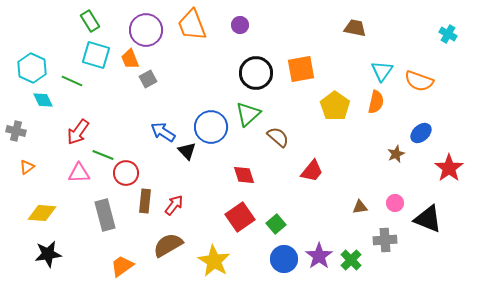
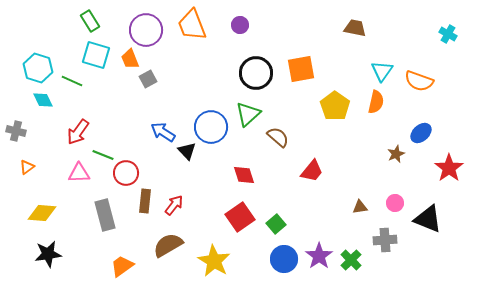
cyan hexagon at (32, 68): moved 6 px right; rotated 8 degrees counterclockwise
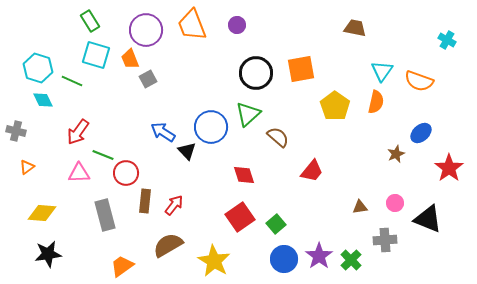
purple circle at (240, 25): moved 3 px left
cyan cross at (448, 34): moved 1 px left, 6 px down
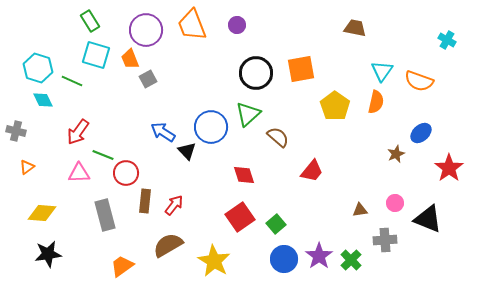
brown triangle at (360, 207): moved 3 px down
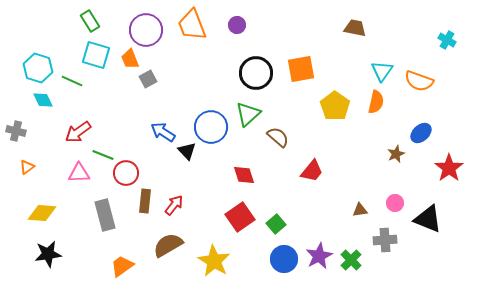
red arrow at (78, 132): rotated 20 degrees clockwise
purple star at (319, 256): rotated 8 degrees clockwise
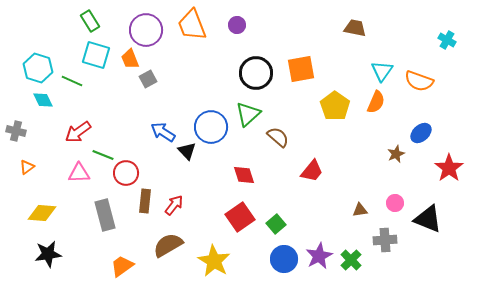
orange semicircle at (376, 102): rotated 10 degrees clockwise
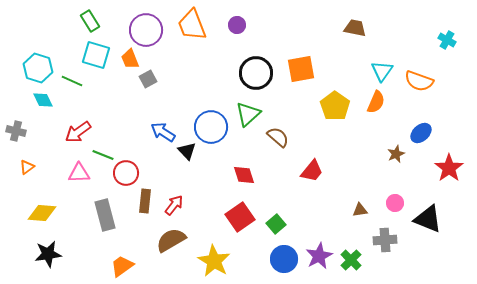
brown semicircle at (168, 245): moved 3 px right, 5 px up
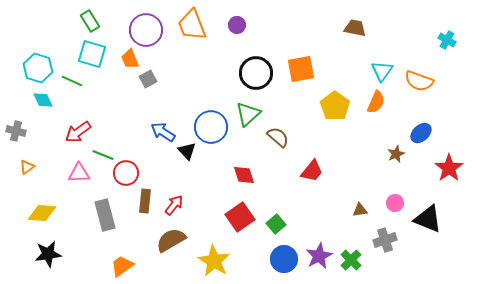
cyan square at (96, 55): moved 4 px left, 1 px up
gray cross at (385, 240): rotated 15 degrees counterclockwise
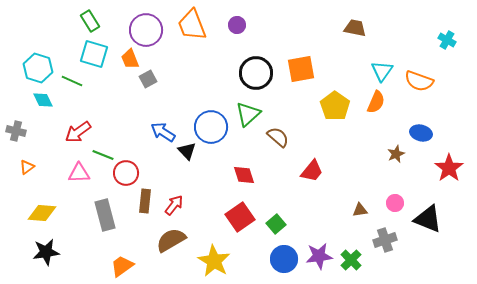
cyan square at (92, 54): moved 2 px right
blue ellipse at (421, 133): rotated 55 degrees clockwise
black star at (48, 254): moved 2 px left, 2 px up
purple star at (319, 256): rotated 20 degrees clockwise
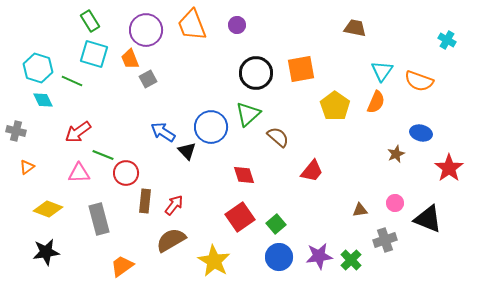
yellow diamond at (42, 213): moved 6 px right, 4 px up; rotated 16 degrees clockwise
gray rectangle at (105, 215): moved 6 px left, 4 px down
blue circle at (284, 259): moved 5 px left, 2 px up
